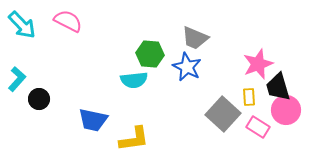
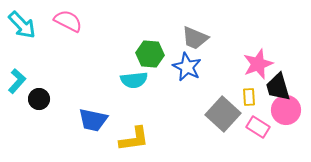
cyan L-shape: moved 2 px down
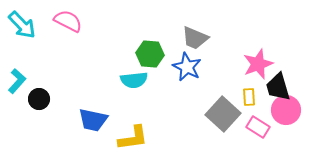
yellow L-shape: moved 1 px left, 1 px up
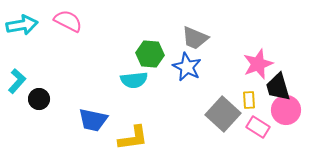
cyan arrow: rotated 56 degrees counterclockwise
yellow rectangle: moved 3 px down
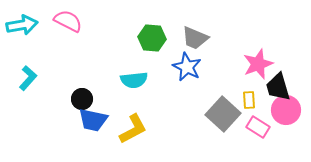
green hexagon: moved 2 px right, 16 px up
cyan L-shape: moved 11 px right, 3 px up
black circle: moved 43 px right
yellow L-shape: moved 9 px up; rotated 20 degrees counterclockwise
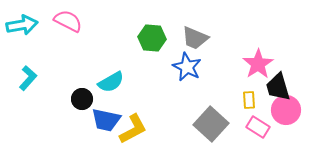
pink star: rotated 12 degrees counterclockwise
cyan semicircle: moved 23 px left, 2 px down; rotated 24 degrees counterclockwise
gray square: moved 12 px left, 10 px down
blue trapezoid: moved 13 px right
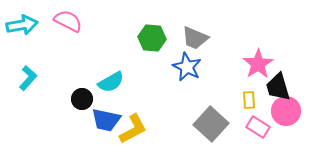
pink circle: moved 1 px down
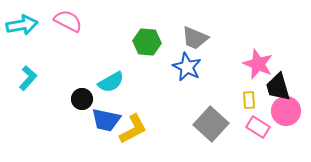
green hexagon: moved 5 px left, 4 px down
pink star: rotated 16 degrees counterclockwise
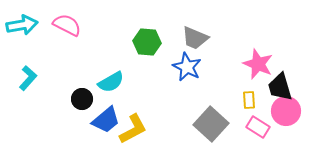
pink semicircle: moved 1 px left, 4 px down
black trapezoid: moved 2 px right
blue trapezoid: rotated 52 degrees counterclockwise
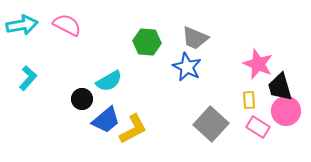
cyan semicircle: moved 2 px left, 1 px up
